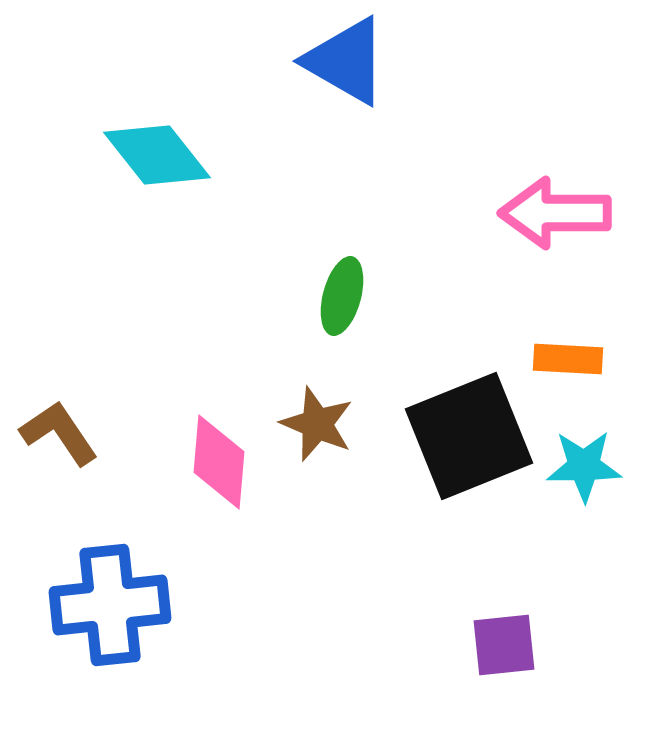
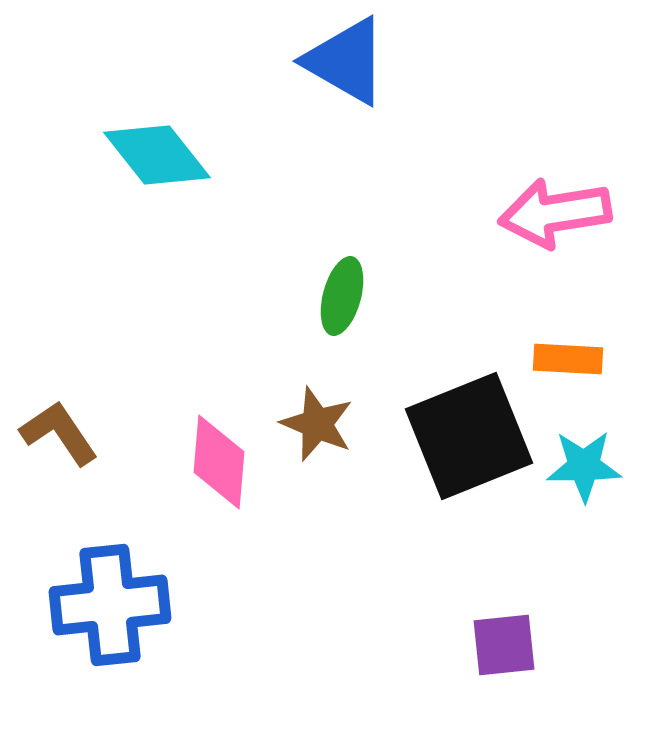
pink arrow: rotated 9 degrees counterclockwise
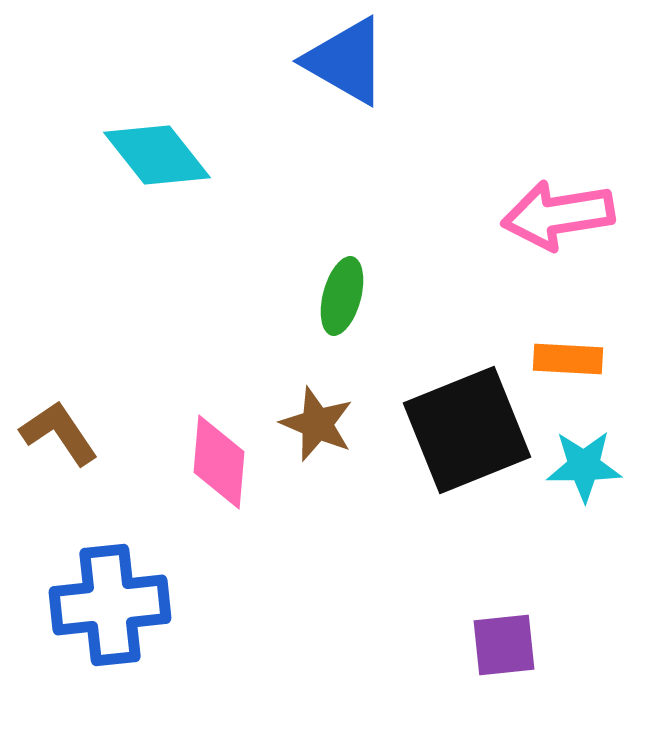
pink arrow: moved 3 px right, 2 px down
black square: moved 2 px left, 6 px up
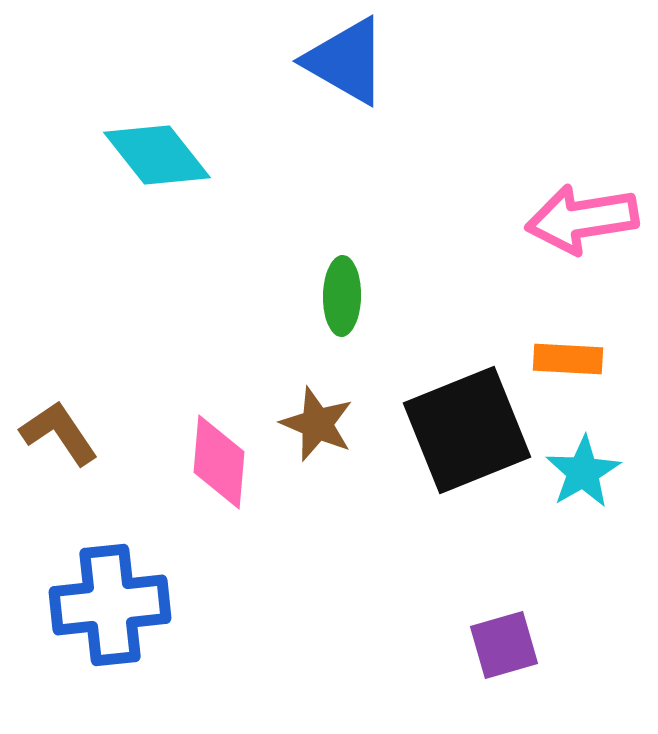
pink arrow: moved 24 px right, 4 px down
green ellipse: rotated 14 degrees counterclockwise
cyan star: moved 1 px left, 6 px down; rotated 30 degrees counterclockwise
purple square: rotated 10 degrees counterclockwise
